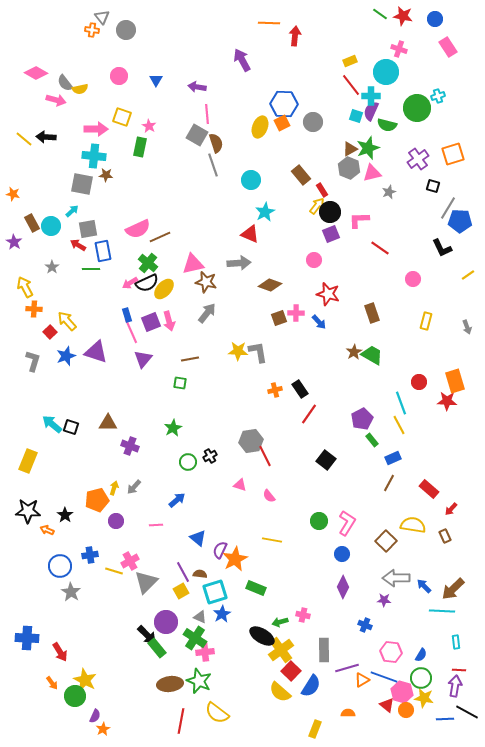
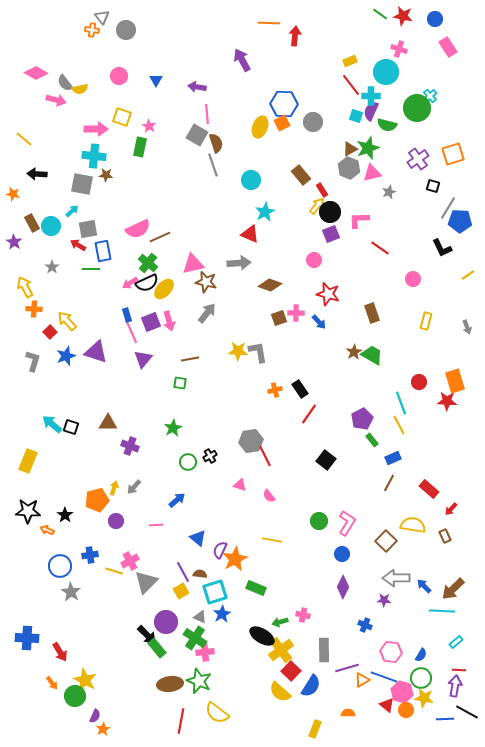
cyan cross at (438, 96): moved 8 px left; rotated 24 degrees counterclockwise
black arrow at (46, 137): moved 9 px left, 37 px down
cyan rectangle at (456, 642): rotated 56 degrees clockwise
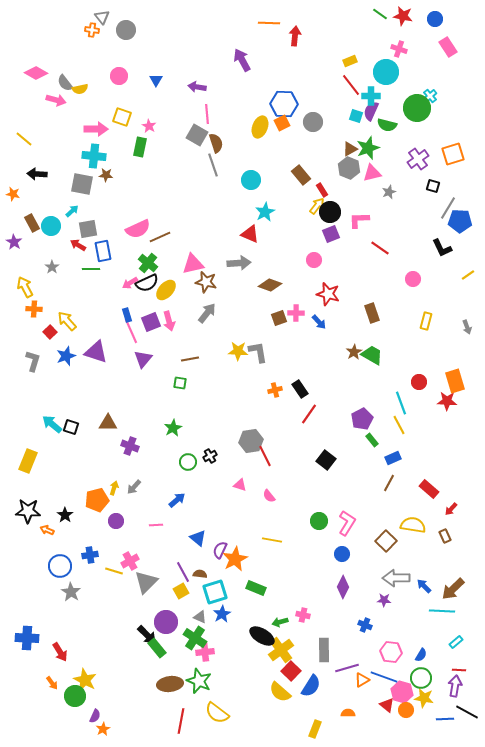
yellow ellipse at (164, 289): moved 2 px right, 1 px down
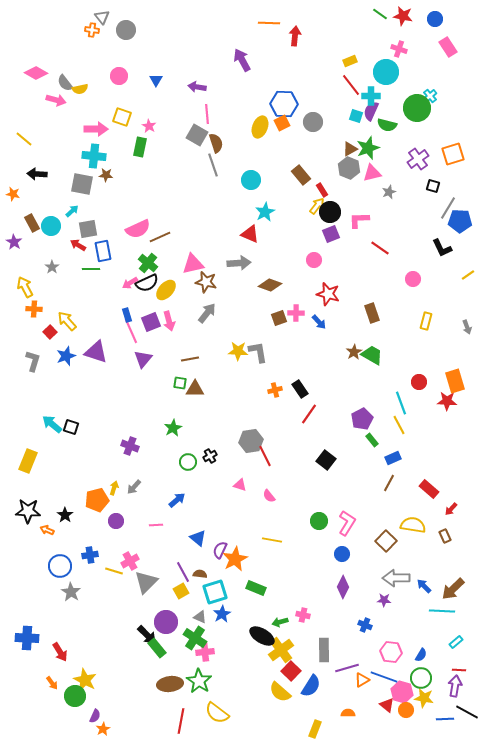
brown triangle at (108, 423): moved 87 px right, 34 px up
green star at (199, 681): rotated 10 degrees clockwise
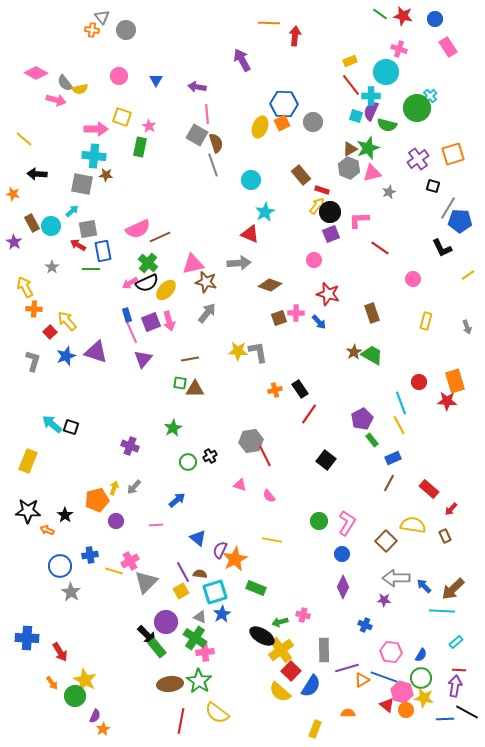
red rectangle at (322, 190): rotated 40 degrees counterclockwise
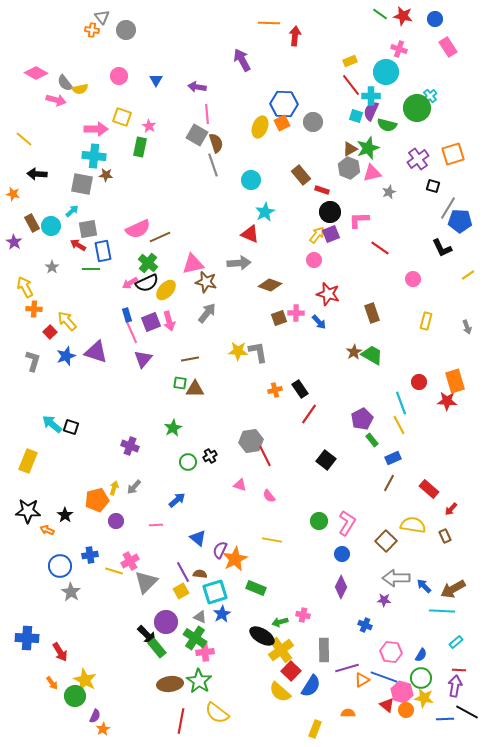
yellow arrow at (317, 206): moved 29 px down
purple diamond at (343, 587): moved 2 px left
brown arrow at (453, 589): rotated 15 degrees clockwise
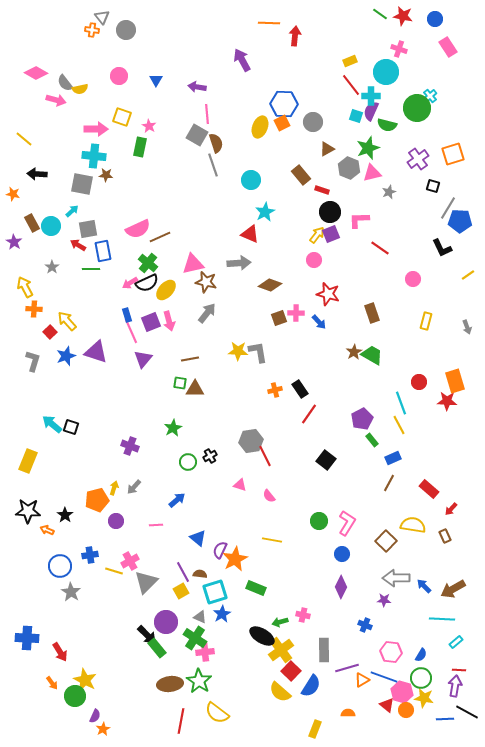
brown triangle at (350, 149): moved 23 px left
cyan line at (442, 611): moved 8 px down
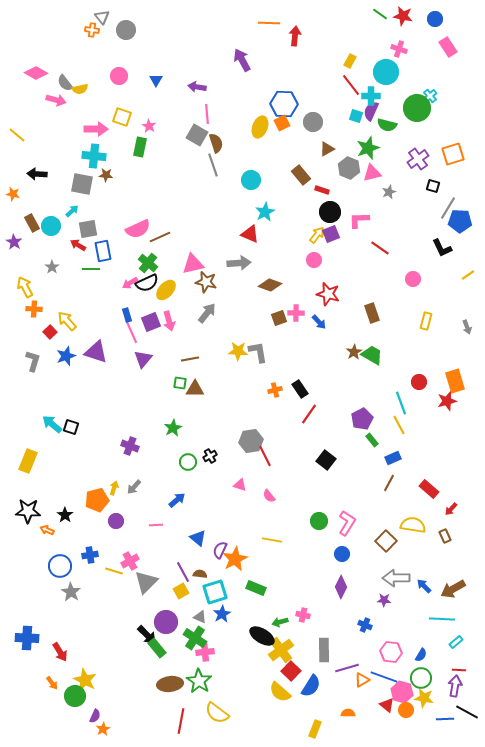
yellow rectangle at (350, 61): rotated 40 degrees counterclockwise
yellow line at (24, 139): moved 7 px left, 4 px up
red star at (447, 401): rotated 18 degrees counterclockwise
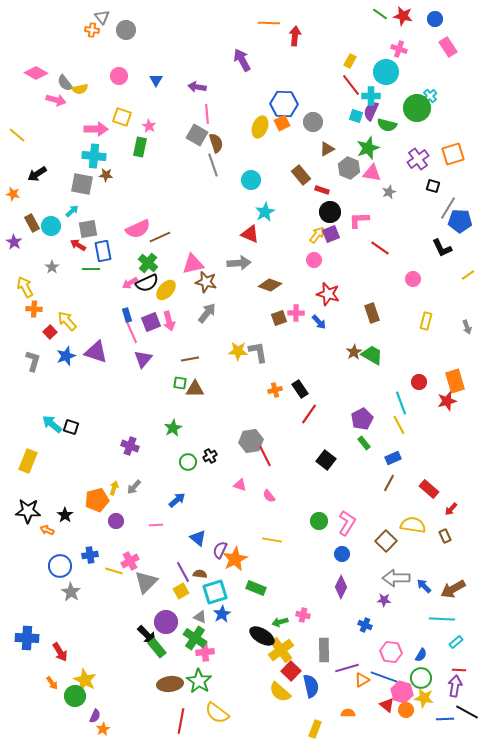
pink triangle at (372, 173): rotated 24 degrees clockwise
black arrow at (37, 174): rotated 36 degrees counterclockwise
green rectangle at (372, 440): moved 8 px left, 3 px down
blue semicircle at (311, 686): rotated 45 degrees counterclockwise
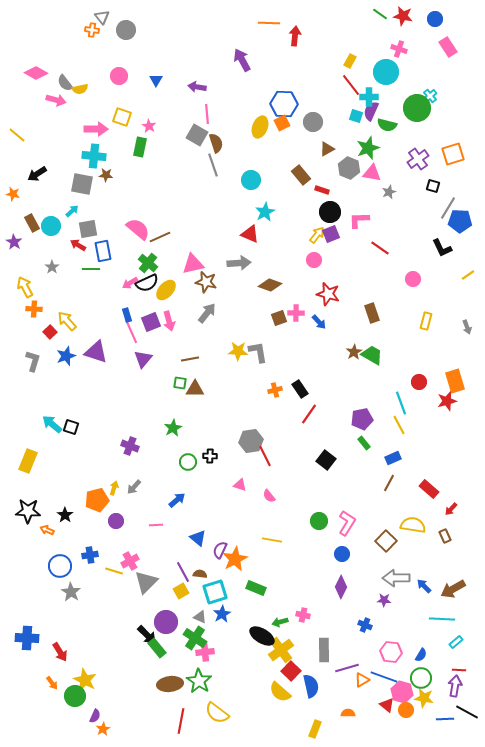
cyan cross at (371, 96): moved 2 px left, 1 px down
pink semicircle at (138, 229): rotated 115 degrees counterclockwise
purple pentagon at (362, 419): rotated 15 degrees clockwise
black cross at (210, 456): rotated 32 degrees clockwise
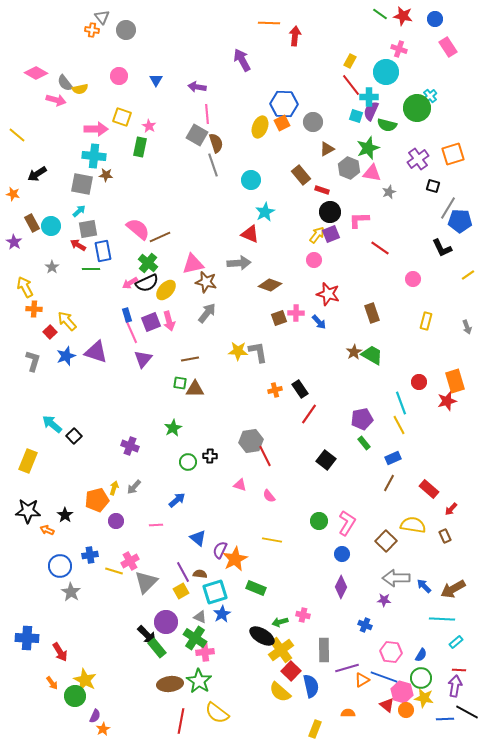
cyan arrow at (72, 211): moved 7 px right
black square at (71, 427): moved 3 px right, 9 px down; rotated 28 degrees clockwise
